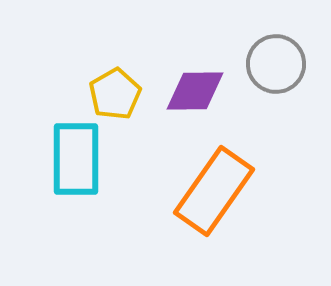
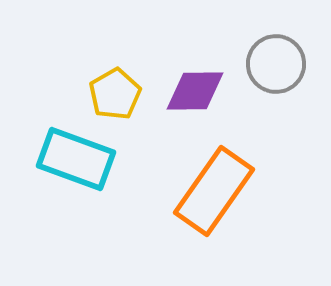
cyan rectangle: rotated 70 degrees counterclockwise
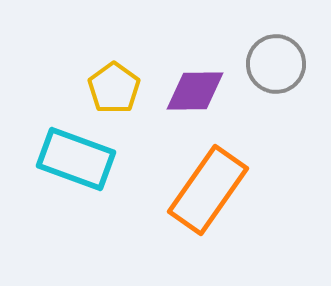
yellow pentagon: moved 1 px left, 6 px up; rotated 6 degrees counterclockwise
orange rectangle: moved 6 px left, 1 px up
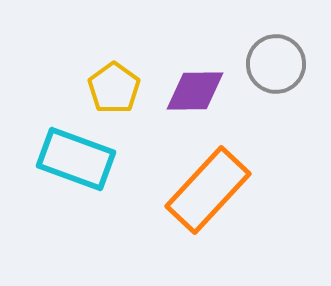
orange rectangle: rotated 8 degrees clockwise
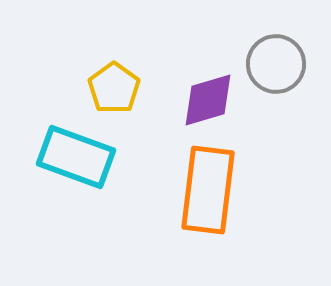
purple diamond: moved 13 px right, 9 px down; rotated 16 degrees counterclockwise
cyan rectangle: moved 2 px up
orange rectangle: rotated 36 degrees counterclockwise
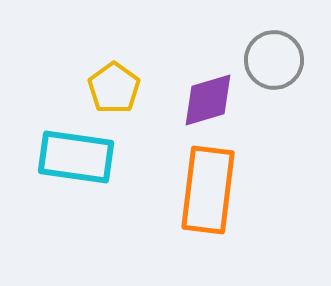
gray circle: moved 2 px left, 4 px up
cyan rectangle: rotated 12 degrees counterclockwise
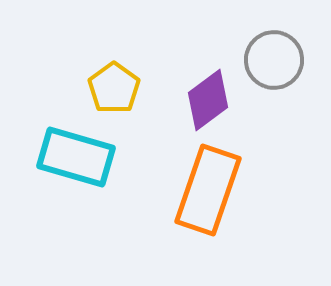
purple diamond: rotated 20 degrees counterclockwise
cyan rectangle: rotated 8 degrees clockwise
orange rectangle: rotated 12 degrees clockwise
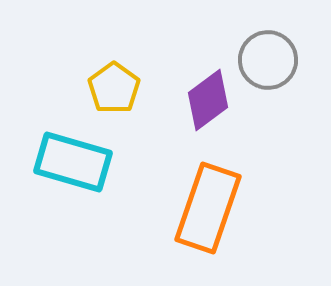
gray circle: moved 6 px left
cyan rectangle: moved 3 px left, 5 px down
orange rectangle: moved 18 px down
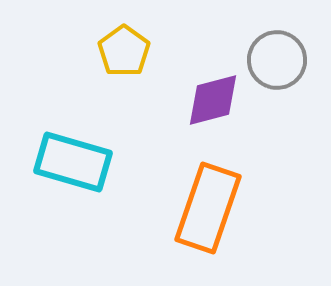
gray circle: moved 9 px right
yellow pentagon: moved 10 px right, 37 px up
purple diamond: moved 5 px right; rotated 22 degrees clockwise
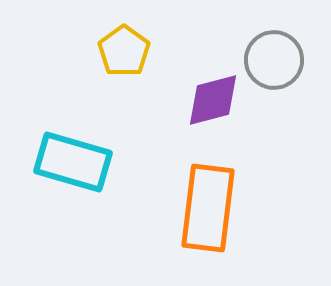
gray circle: moved 3 px left
orange rectangle: rotated 12 degrees counterclockwise
